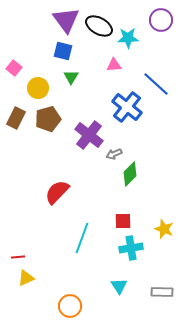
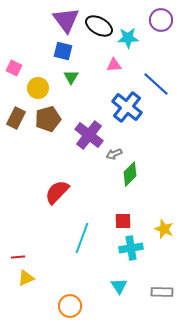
pink square: rotated 14 degrees counterclockwise
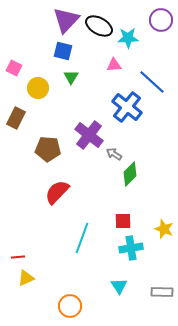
purple triangle: rotated 20 degrees clockwise
blue line: moved 4 px left, 2 px up
brown pentagon: moved 30 px down; rotated 20 degrees clockwise
gray arrow: rotated 56 degrees clockwise
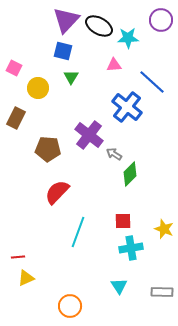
cyan line: moved 4 px left, 6 px up
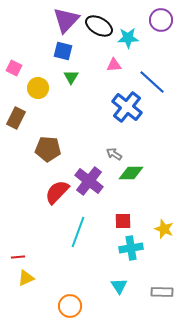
purple cross: moved 46 px down
green diamond: moved 1 px right, 1 px up; rotated 45 degrees clockwise
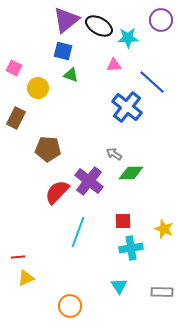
purple triangle: rotated 8 degrees clockwise
green triangle: moved 2 px up; rotated 42 degrees counterclockwise
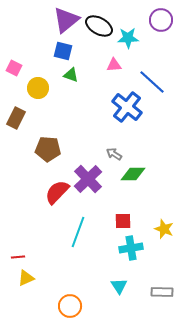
green diamond: moved 2 px right, 1 px down
purple cross: moved 1 px left, 2 px up; rotated 8 degrees clockwise
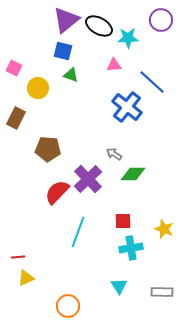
orange circle: moved 2 px left
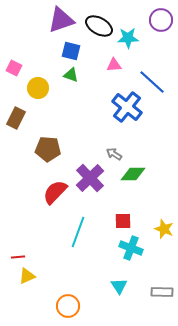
purple triangle: moved 5 px left; rotated 20 degrees clockwise
blue square: moved 8 px right
purple cross: moved 2 px right, 1 px up
red semicircle: moved 2 px left
cyan cross: rotated 30 degrees clockwise
yellow triangle: moved 1 px right, 2 px up
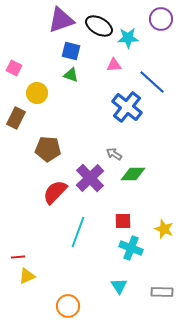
purple circle: moved 1 px up
yellow circle: moved 1 px left, 5 px down
